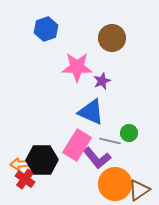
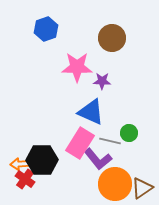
purple star: rotated 24 degrees clockwise
pink rectangle: moved 3 px right, 2 px up
purple L-shape: moved 1 px right, 1 px down
brown triangle: moved 3 px right, 2 px up
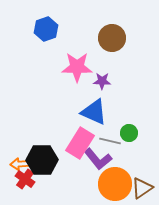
blue triangle: moved 3 px right
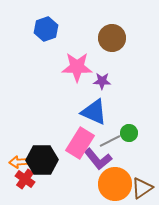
gray line: rotated 40 degrees counterclockwise
orange arrow: moved 1 px left, 2 px up
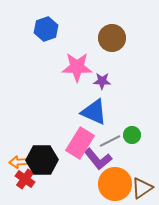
green circle: moved 3 px right, 2 px down
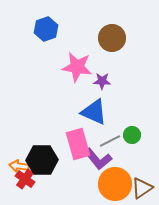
pink star: rotated 8 degrees clockwise
pink rectangle: moved 2 px left, 1 px down; rotated 48 degrees counterclockwise
orange arrow: moved 4 px down; rotated 12 degrees clockwise
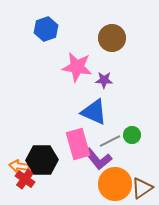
purple star: moved 2 px right, 1 px up
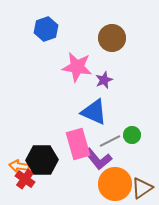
purple star: rotated 24 degrees counterclockwise
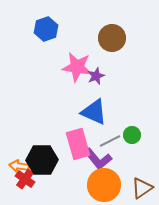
purple star: moved 8 px left, 4 px up
orange circle: moved 11 px left, 1 px down
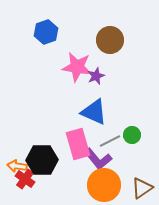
blue hexagon: moved 3 px down
brown circle: moved 2 px left, 2 px down
orange arrow: moved 2 px left
